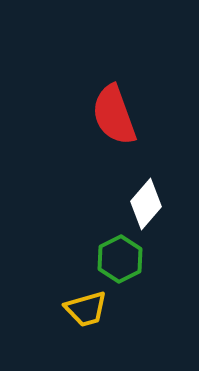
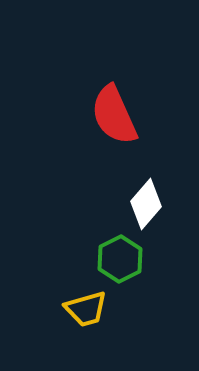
red semicircle: rotated 4 degrees counterclockwise
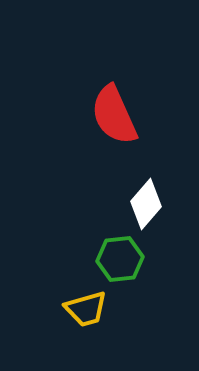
green hexagon: rotated 21 degrees clockwise
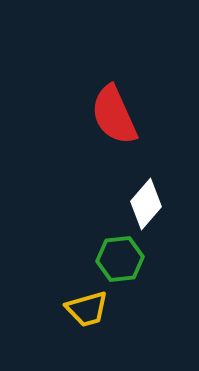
yellow trapezoid: moved 1 px right
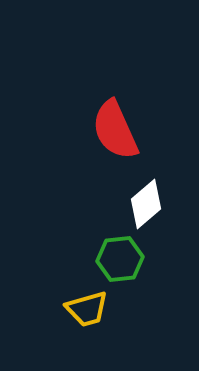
red semicircle: moved 1 px right, 15 px down
white diamond: rotated 9 degrees clockwise
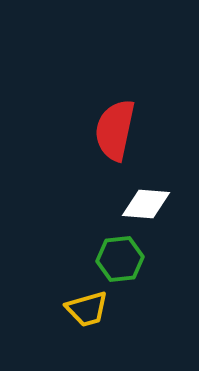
red semicircle: rotated 36 degrees clockwise
white diamond: rotated 45 degrees clockwise
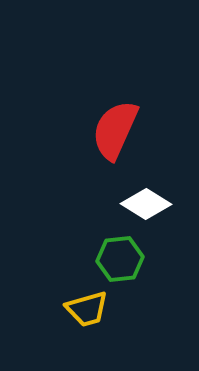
red semicircle: rotated 12 degrees clockwise
white diamond: rotated 27 degrees clockwise
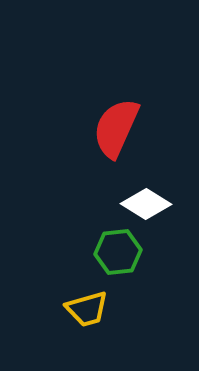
red semicircle: moved 1 px right, 2 px up
green hexagon: moved 2 px left, 7 px up
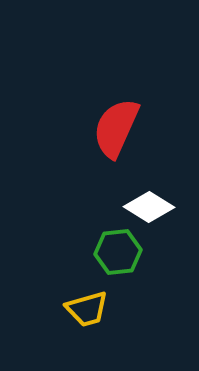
white diamond: moved 3 px right, 3 px down
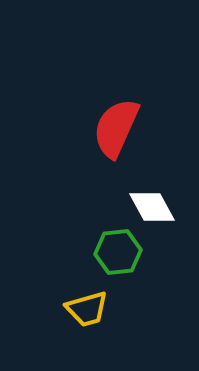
white diamond: moved 3 px right; rotated 30 degrees clockwise
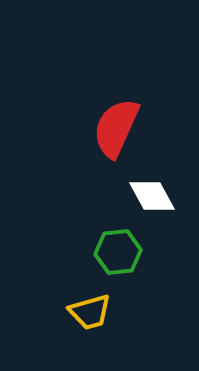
white diamond: moved 11 px up
yellow trapezoid: moved 3 px right, 3 px down
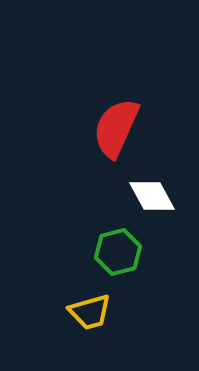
green hexagon: rotated 9 degrees counterclockwise
